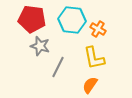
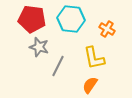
cyan hexagon: moved 1 px left, 1 px up
orange cross: moved 9 px right
gray star: moved 1 px left, 1 px down
gray line: moved 1 px up
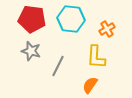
orange cross: rotated 28 degrees clockwise
gray star: moved 8 px left, 4 px down
yellow L-shape: moved 2 px right, 1 px up; rotated 15 degrees clockwise
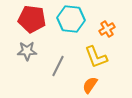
gray star: moved 4 px left; rotated 18 degrees counterclockwise
yellow L-shape: rotated 25 degrees counterclockwise
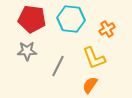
yellow L-shape: moved 2 px left, 1 px down
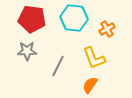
cyan hexagon: moved 3 px right, 1 px up
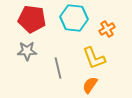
gray line: moved 2 px down; rotated 40 degrees counterclockwise
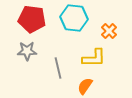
orange cross: moved 2 px right, 2 px down; rotated 14 degrees counterclockwise
yellow L-shape: rotated 70 degrees counterclockwise
orange semicircle: moved 5 px left, 1 px down
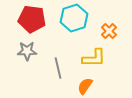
cyan hexagon: rotated 24 degrees counterclockwise
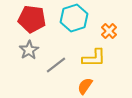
gray star: moved 2 px right, 1 px up; rotated 30 degrees counterclockwise
gray line: moved 2 px left, 3 px up; rotated 65 degrees clockwise
